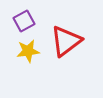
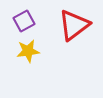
red triangle: moved 8 px right, 16 px up
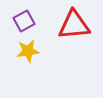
red triangle: rotated 32 degrees clockwise
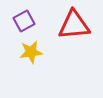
yellow star: moved 3 px right, 1 px down
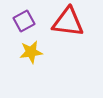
red triangle: moved 6 px left, 3 px up; rotated 12 degrees clockwise
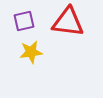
purple square: rotated 15 degrees clockwise
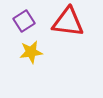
purple square: rotated 20 degrees counterclockwise
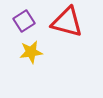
red triangle: moved 1 px left; rotated 8 degrees clockwise
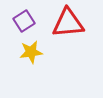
red triangle: moved 1 px right, 1 px down; rotated 20 degrees counterclockwise
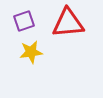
purple square: rotated 15 degrees clockwise
